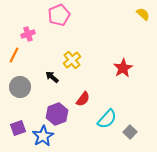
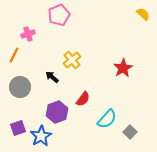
purple hexagon: moved 2 px up
blue star: moved 2 px left
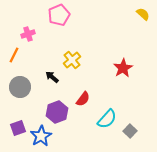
gray square: moved 1 px up
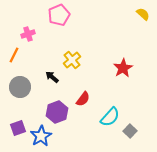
cyan semicircle: moved 3 px right, 2 px up
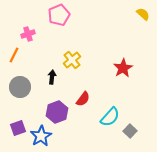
black arrow: rotated 56 degrees clockwise
